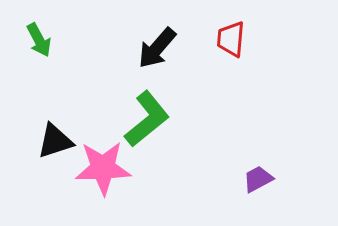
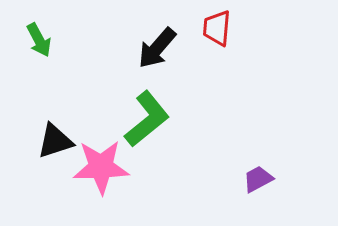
red trapezoid: moved 14 px left, 11 px up
pink star: moved 2 px left, 1 px up
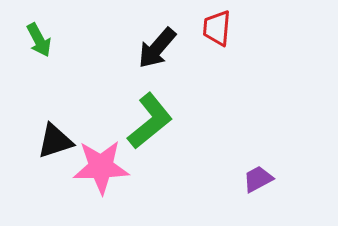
green L-shape: moved 3 px right, 2 px down
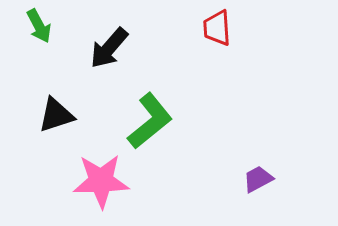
red trapezoid: rotated 9 degrees counterclockwise
green arrow: moved 14 px up
black arrow: moved 48 px left
black triangle: moved 1 px right, 26 px up
pink star: moved 14 px down
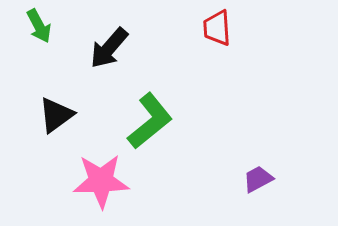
black triangle: rotated 18 degrees counterclockwise
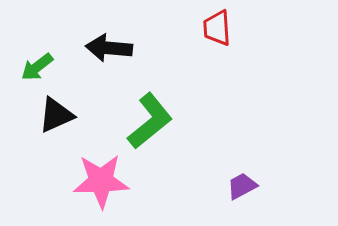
green arrow: moved 2 px left, 41 px down; rotated 80 degrees clockwise
black arrow: rotated 54 degrees clockwise
black triangle: rotated 12 degrees clockwise
purple trapezoid: moved 16 px left, 7 px down
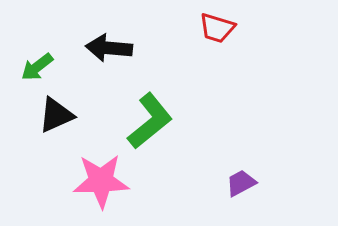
red trapezoid: rotated 69 degrees counterclockwise
purple trapezoid: moved 1 px left, 3 px up
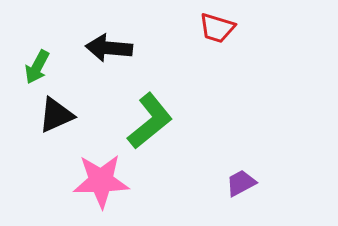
green arrow: rotated 24 degrees counterclockwise
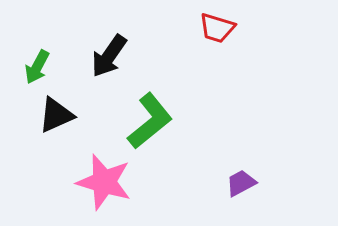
black arrow: moved 8 px down; rotated 60 degrees counterclockwise
pink star: moved 3 px right, 1 px down; rotated 18 degrees clockwise
